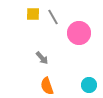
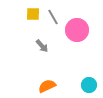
pink circle: moved 2 px left, 3 px up
gray arrow: moved 12 px up
orange semicircle: rotated 84 degrees clockwise
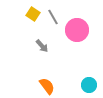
yellow square: rotated 32 degrees clockwise
orange semicircle: rotated 78 degrees clockwise
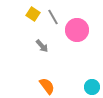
cyan circle: moved 3 px right, 2 px down
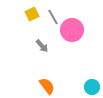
yellow square: moved 1 px left; rotated 32 degrees clockwise
pink circle: moved 5 px left
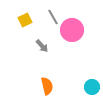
yellow square: moved 7 px left, 6 px down
orange semicircle: rotated 24 degrees clockwise
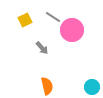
gray line: rotated 28 degrees counterclockwise
gray arrow: moved 2 px down
